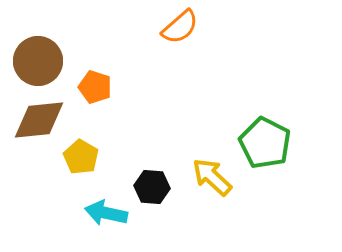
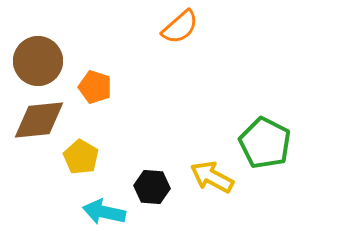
yellow arrow: rotated 15 degrees counterclockwise
cyan arrow: moved 2 px left, 1 px up
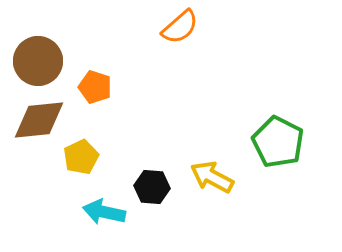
green pentagon: moved 13 px right, 1 px up
yellow pentagon: rotated 16 degrees clockwise
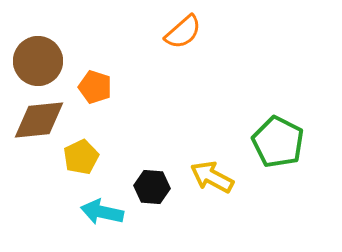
orange semicircle: moved 3 px right, 5 px down
cyan arrow: moved 2 px left
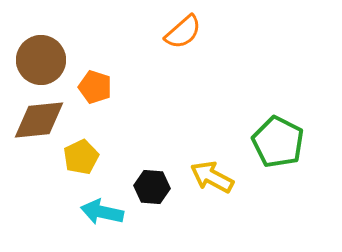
brown circle: moved 3 px right, 1 px up
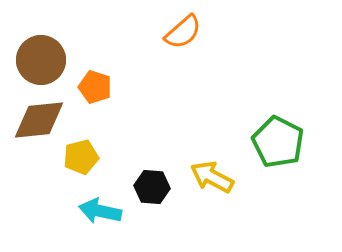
yellow pentagon: rotated 12 degrees clockwise
cyan arrow: moved 2 px left, 1 px up
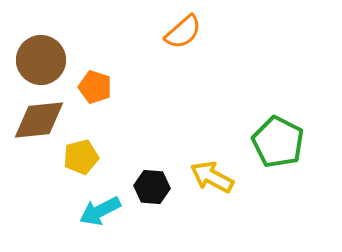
cyan arrow: rotated 39 degrees counterclockwise
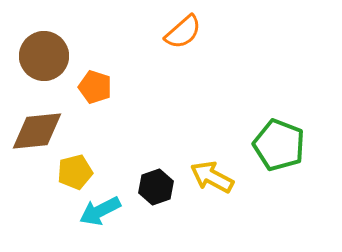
brown circle: moved 3 px right, 4 px up
brown diamond: moved 2 px left, 11 px down
green pentagon: moved 1 px right, 3 px down; rotated 6 degrees counterclockwise
yellow pentagon: moved 6 px left, 15 px down
black hexagon: moved 4 px right; rotated 24 degrees counterclockwise
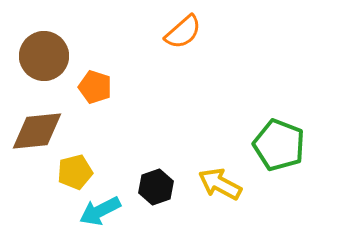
yellow arrow: moved 8 px right, 7 px down
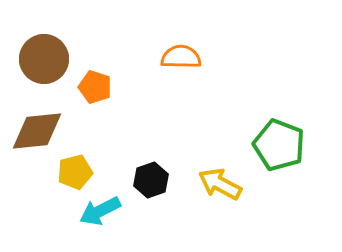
orange semicircle: moved 2 px left, 25 px down; rotated 138 degrees counterclockwise
brown circle: moved 3 px down
black hexagon: moved 5 px left, 7 px up
